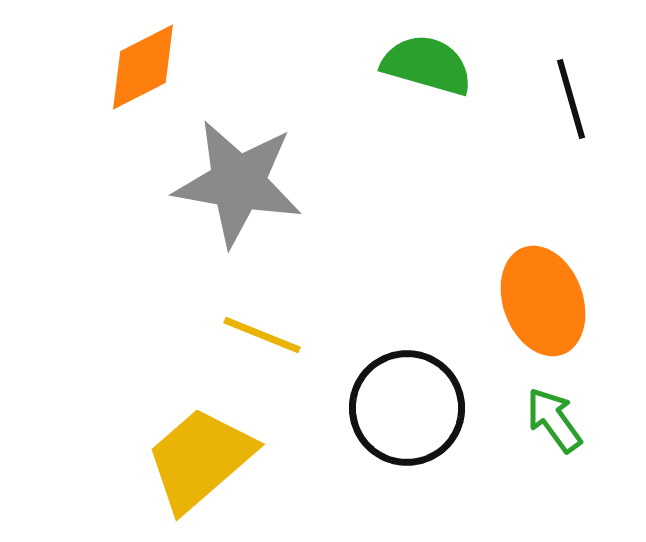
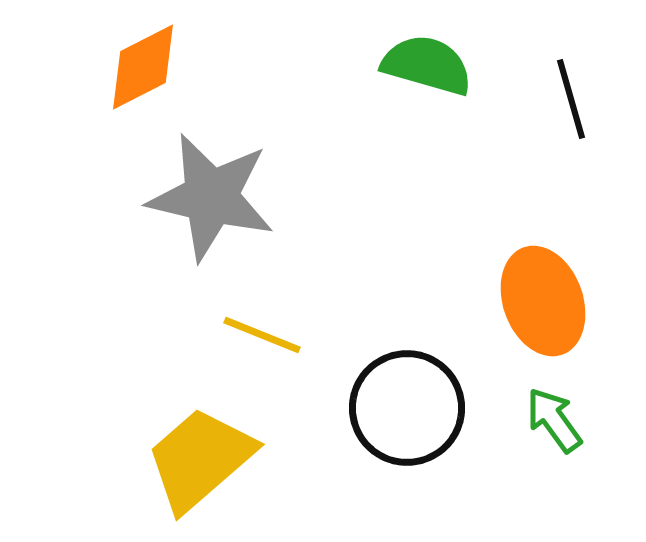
gray star: moved 27 px left, 14 px down; rotated 3 degrees clockwise
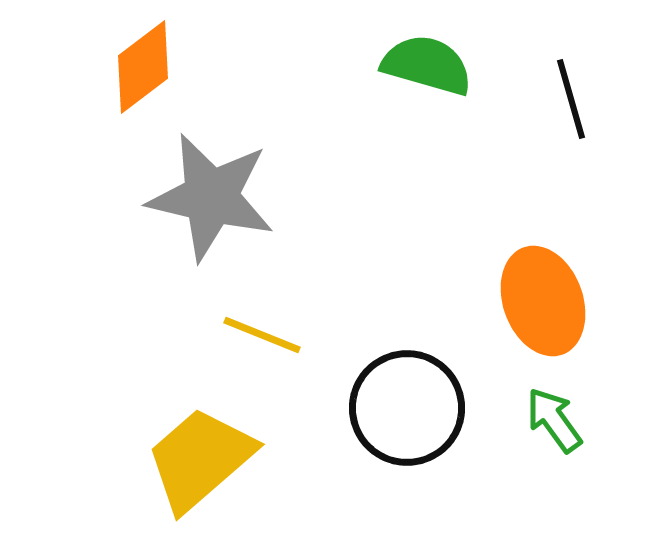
orange diamond: rotated 10 degrees counterclockwise
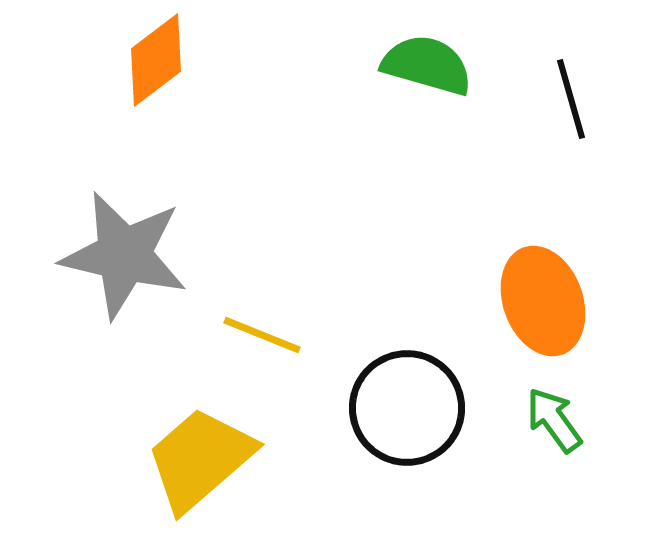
orange diamond: moved 13 px right, 7 px up
gray star: moved 87 px left, 58 px down
